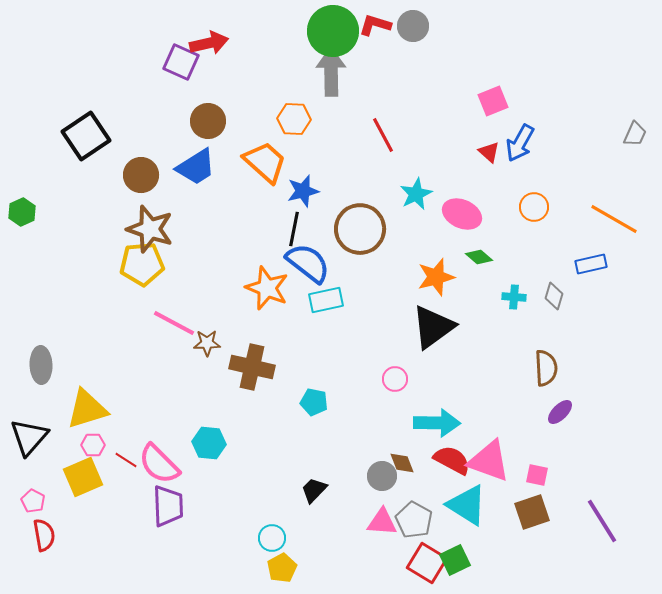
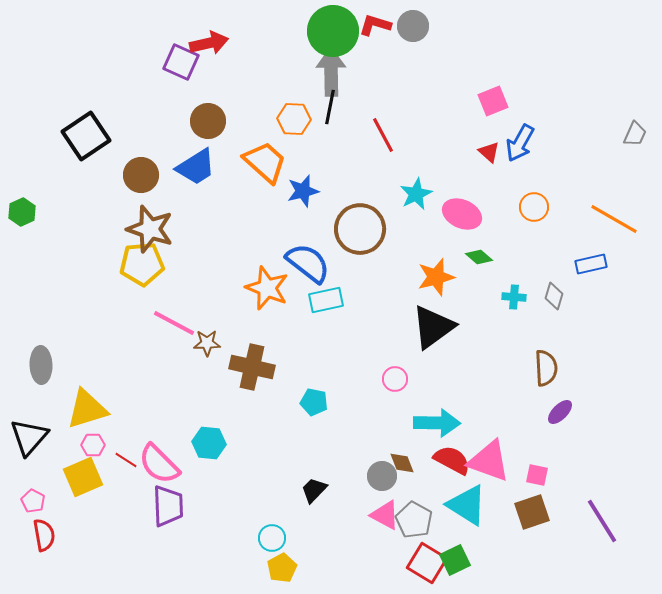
black line at (294, 229): moved 36 px right, 122 px up
pink triangle at (382, 522): moved 3 px right, 7 px up; rotated 24 degrees clockwise
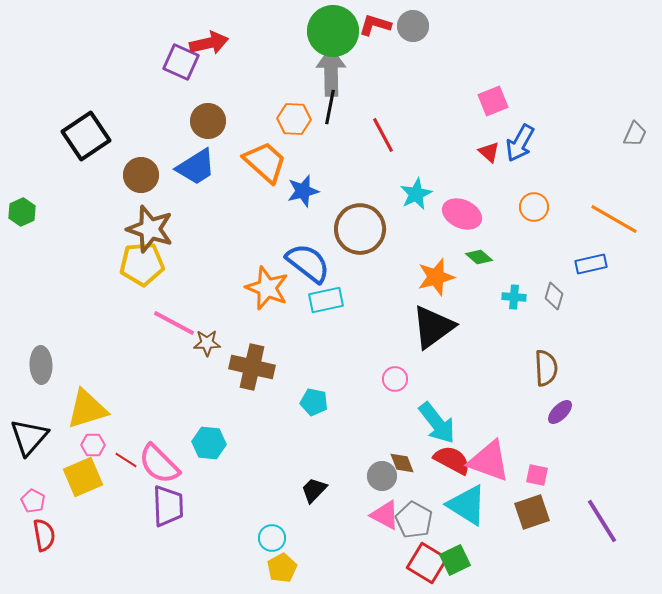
cyan arrow at (437, 423): rotated 51 degrees clockwise
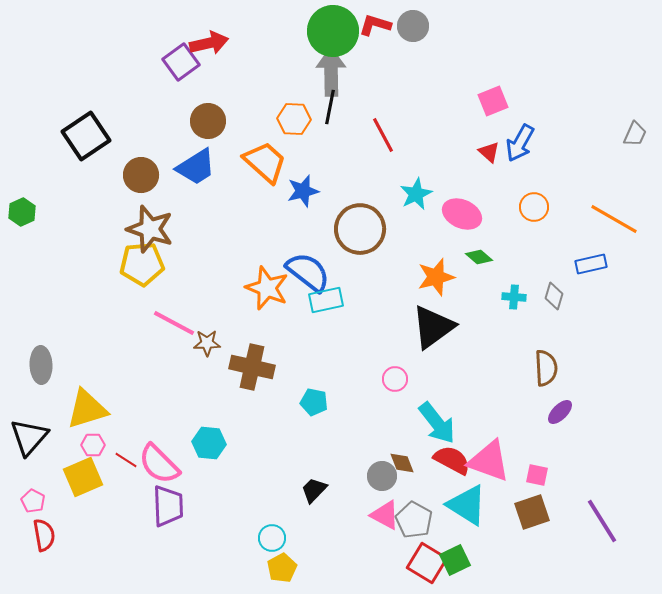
purple square at (181, 62): rotated 30 degrees clockwise
blue semicircle at (308, 263): moved 9 px down
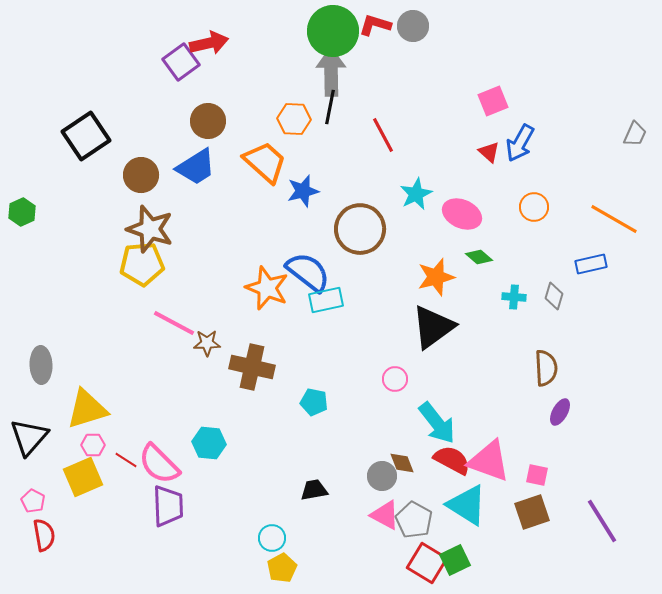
purple ellipse at (560, 412): rotated 16 degrees counterclockwise
black trapezoid at (314, 490): rotated 36 degrees clockwise
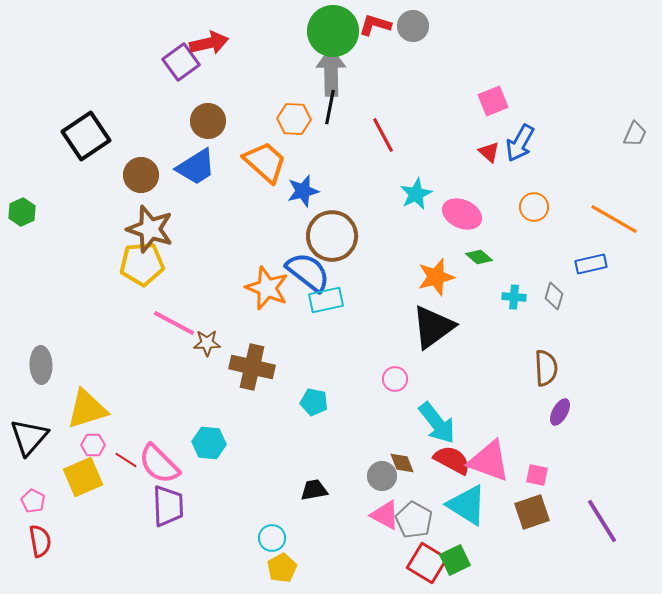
brown circle at (360, 229): moved 28 px left, 7 px down
red semicircle at (44, 535): moved 4 px left, 6 px down
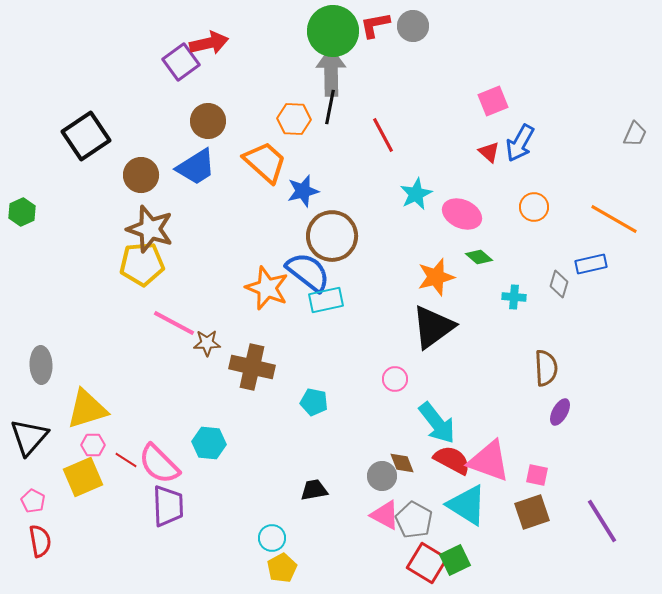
red L-shape at (375, 25): rotated 28 degrees counterclockwise
gray diamond at (554, 296): moved 5 px right, 12 px up
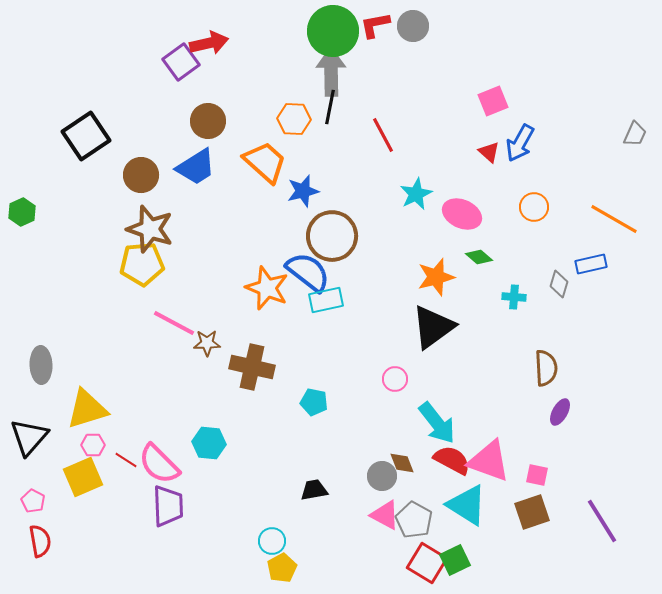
cyan circle at (272, 538): moved 3 px down
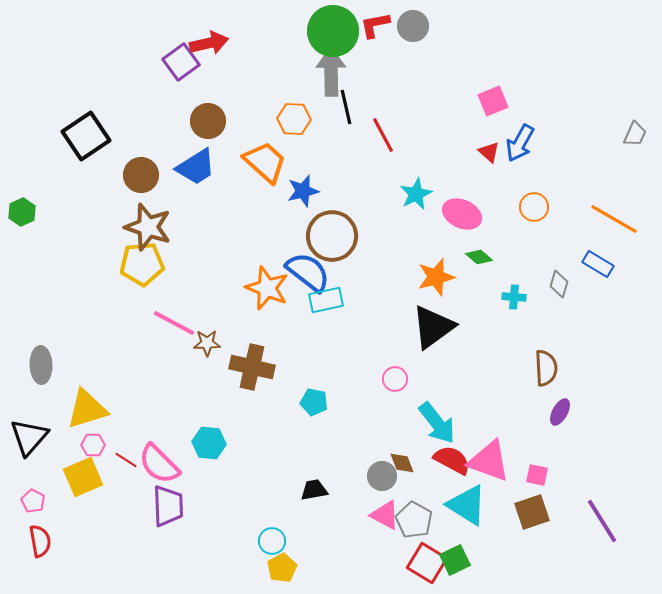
black line at (330, 107): moved 16 px right; rotated 24 degrees counterclockwise
brown star at (150, 229): moved 2 px left, 2 px up
blue rectangle at (591, 264): moved 7 px right; rotated 44 degrees clockwise
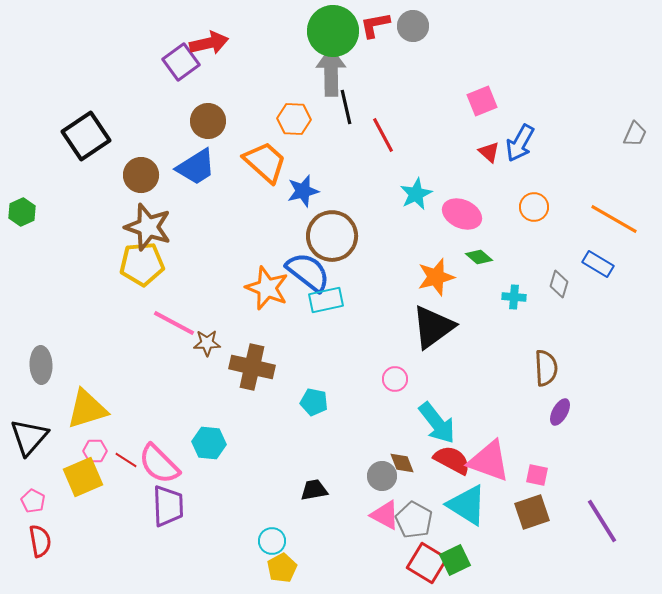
pink square at (493, 101): moved 11 px left
pink hexagon at (93, 445): moved 2 px right, 6 px down
